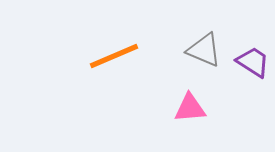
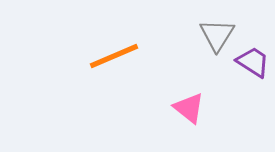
gray triangle: moved 13 px right, 15 px up; rotated 39 degrees clockwise
pink triangle: moved 1 px left; rotated 44 degrees clockwise
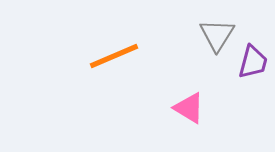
purple trapezoid: rotated 72 degrees clockwise
pink triangle: rotated 8 degrees counterclockwise
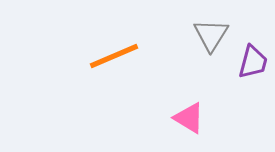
gray triangle: moved 6 px left
pink triangle: moved 10 px down
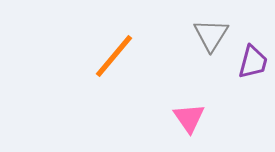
orange line: rotated 27 degrees counterclockwise
pink triangle: rotated 24 degrees clockwise
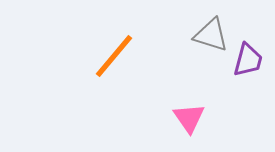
gray triangle: rotated 45 degrees counterclockwise
purple trapezoid: moved 5 px left, 2 px up
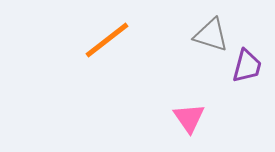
orange line: moved 7 px left, 16 px up; rotated 12 degrees clockwise
purple trapezoid: moved 1 px left, 6 px down
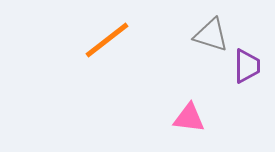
purple trapezoid: rotated 15 degrees counterclockwise
pink triangle: rotated 48 degrees counterclockwise
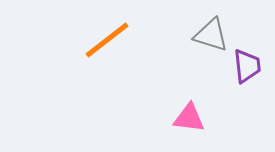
purple trapezoid: rotated 6 degrees counterclockwise
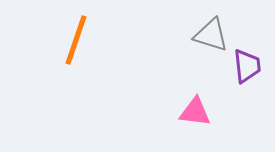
orange line: moved 31 px left; rotated 33 degrees counterclockwise
pink triangle: moved 6 px right, 6 px up
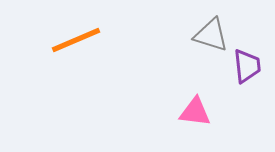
orange line: rotated 48 degrees clockwise
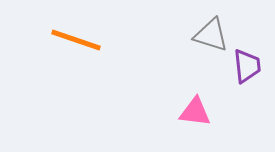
orange line: rotated 42 degrees clockwise
